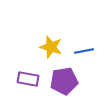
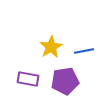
yellow star: rotated 25 degrees clockwise
purple pentagon: moved 1 px right
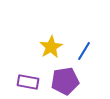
blue line: rotated 48 degrees counterclockwise
purple rectangle: moved 3 px down
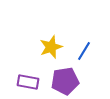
yellow star: rotated 10 degrees clockwise
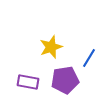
blue line: moved 5 px right, 7 px down
purple pentagon: moved 1 px up
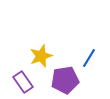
yellow star: moved 10 px left, 9 px down
purple rectangle: moved 5 px left; rotated 45 degrees clockwise
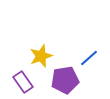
blue line: rotated 18 degrees clockwise
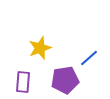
yellow star: moved 1 px left, 8 px up
purple rectangle: rotated 40 degrees clockwise
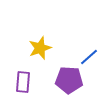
blue line: moved 1 px up
purple pentagon: moved 4 px right; rotated 12 degrees clockwise
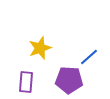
purple rectangle: moved 3 px right
